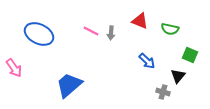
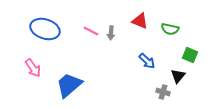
blue ellipse: moved 6 px right, 5 px up; rotated 8 degrees counterclockwise
pink arrow: moved 19 px right
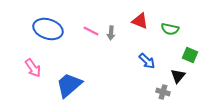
blue ellipse: moved 3 px right
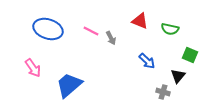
gray arrow: moved 5 px down; rotated 32 degrees counterclockwise
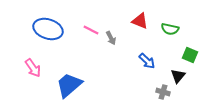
pink line: moved 1 px up
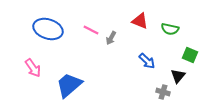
gray arrow: rotated 56 degrees clockwise
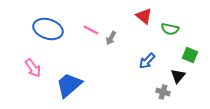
red triangle: moved 4 px right, 5 px up; rotated 18 degrees clockwise
blue arrow: rotated 90 degrees clockwise
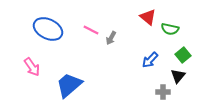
red triangle: moved 4 px right, 1 px down
blue ellipse: rotated 8 degrees clockwise
green square: moved 7 px left; rotated 28 degrees clockwise
blue arrow: moved 3 px right, 1 px up
pink arrow: moved 1 px left, 1 px up
gray cross: rotated 16 degrees counterclockwise
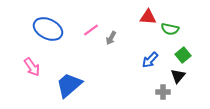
red triangle: rotated 36 degrees counterclockwise
pink line: rotated 63 degrees counterclockwise
